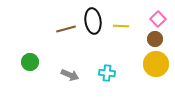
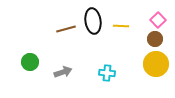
pink square: moved 1 px down
gray arrow: moved 7 px left, 3 px up; rotated 42 degrees counterclockwise
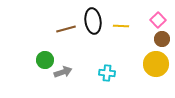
brown circle: moved 7 px right
green circle: moved 15 px right, 2 px up
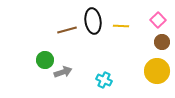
brown line: moved 1 px right, 1 px down
brown circle: moved 3 px down
yellow circle: moved 1 px right, 7 px down
cyan cross: moved 3 px left, 7 px down; rotated 21 degrees clockwise
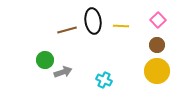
brown circle: moved 5 px left, 3 px down
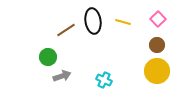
pink square: moved 1 px up
yellow line: moved 2 px right, 4 px up; rotated 14 degrees clockwise
brown line: moved 1 px left; rotated 18 degrees counterclockwise
green circle: moved 3 px right, 3 px up
gray arrow: moved 1 px left, 4 px down
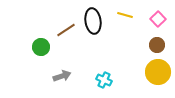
yellow line: moved 2 px right, 7 px up
green circle: moved 7 px left, 10 px up
yellow circle: moved 1 px right, 1 px down
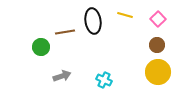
brown line: moved 1 px left, 2 px down; rotated 24 degrees clockwise
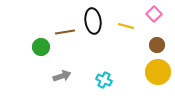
yellow line: moved 1 px right, 11 px down
pink square: moved 4 px left, 5 px up
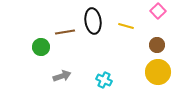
pink square: moved 4 px right, 3 px up
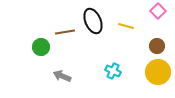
black ellipse: rotated 15 degrees counterclockwise
brown circle: moved 1 px down
gray arrow: rotated 138 degrees counterclockwise
cyan cross: moved 9 px right, 9 px up
